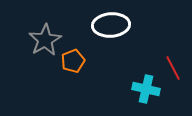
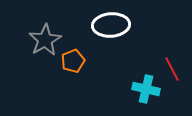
red line: moved 1 px left, 1 px down
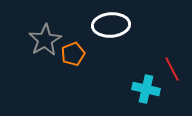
orange pentagon: moved 7 px up
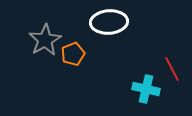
white ellipse: moved 2 px left, 3 px up
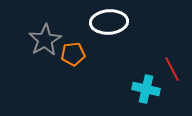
orange pentagon: rotated 15 degrees clockwise
